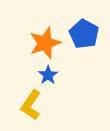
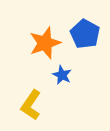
blue pentagon: moved 1 px right
blue star: moved 14 px right; rotated 12 degrees counterclockwise
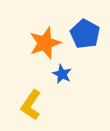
blue star: moved 1 px up
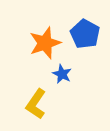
yellow L-shape: moved 5 px right, 1 px up
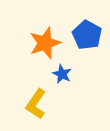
blue pentagon: moved 2 px right, 1 px down
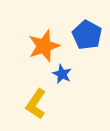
orange star: moved 1 px left, 3 px down
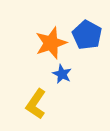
orange star: moved 7 px right, 3 px up
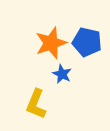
blue pentagon: moved 7 px down; rotated 16 degrees counterclockwise
yellow L-shape: rotated 12 degrees counterclockwise
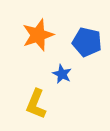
orange star: moved 13 px left, 8 px up
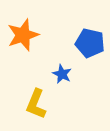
orange star: moved 15 px left
blue pentagon: moved 3 px right, 1 px down
